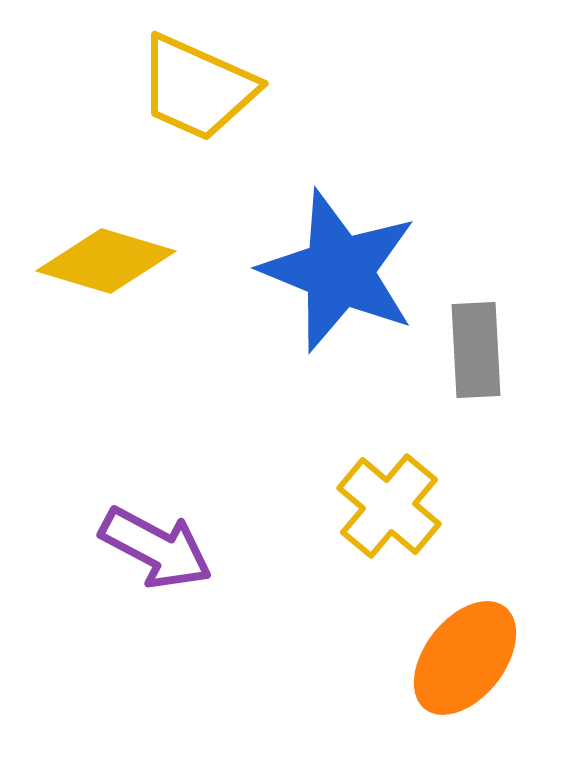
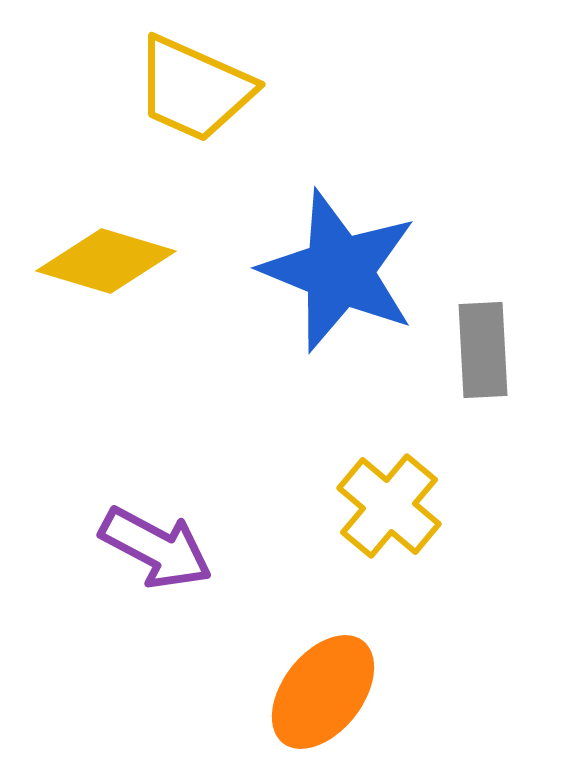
yellow trapezoid: moved 3 px left, 1 px down
gray rectangle: moved 7 px right
orange ellipse: moved 142 px left, 34 px down
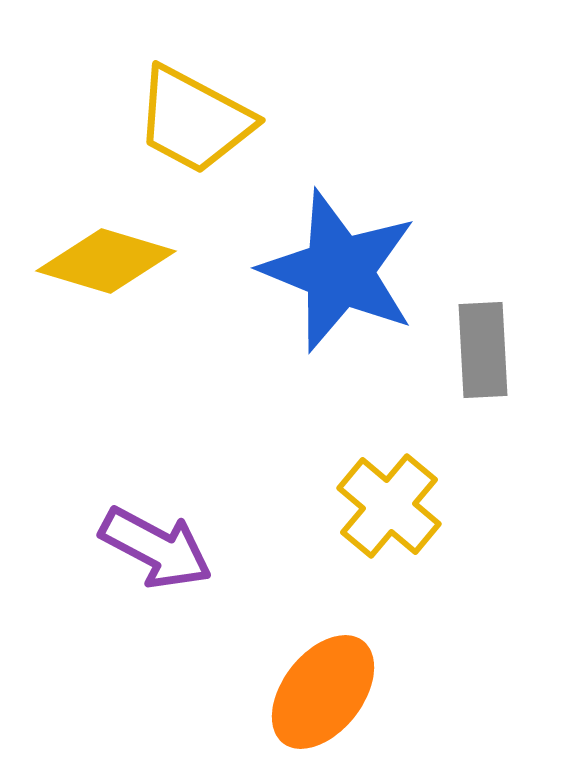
yellow trapezoid: moved 31 px down; rotated 4 degrees clockwise
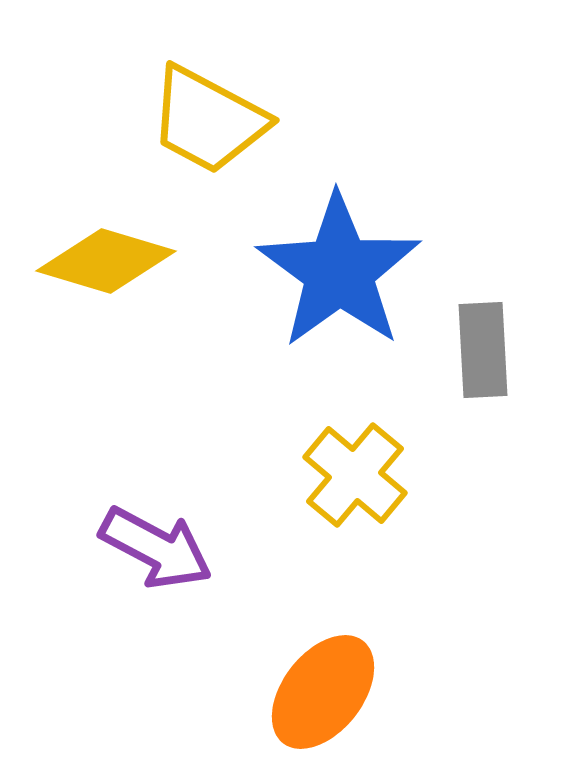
yellow trapezoid: moved 14 px right
blue star: rotated 14 degrees clockwise
yellow cross: moved 34 px left, 31 px up
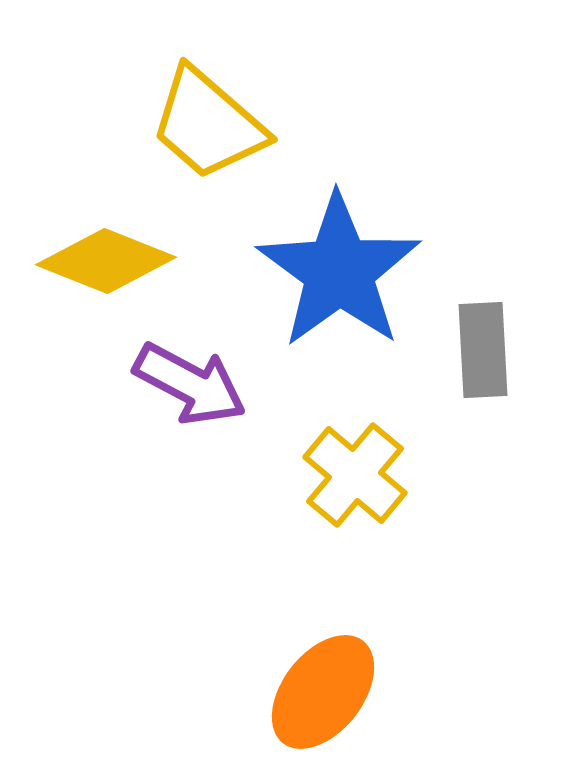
yellow trapezoid: moved 4 px down; rotated 13 degrees clockwise
yellow diamond: rotated 5 degrees clockwise
purple arrow: moved 34 px right, 164 px up
